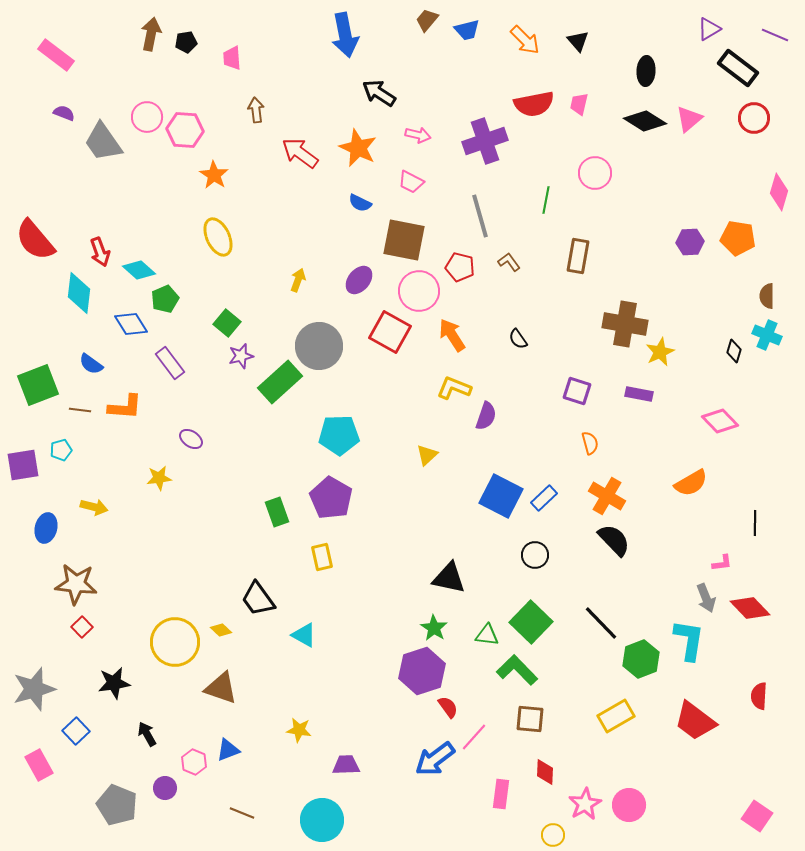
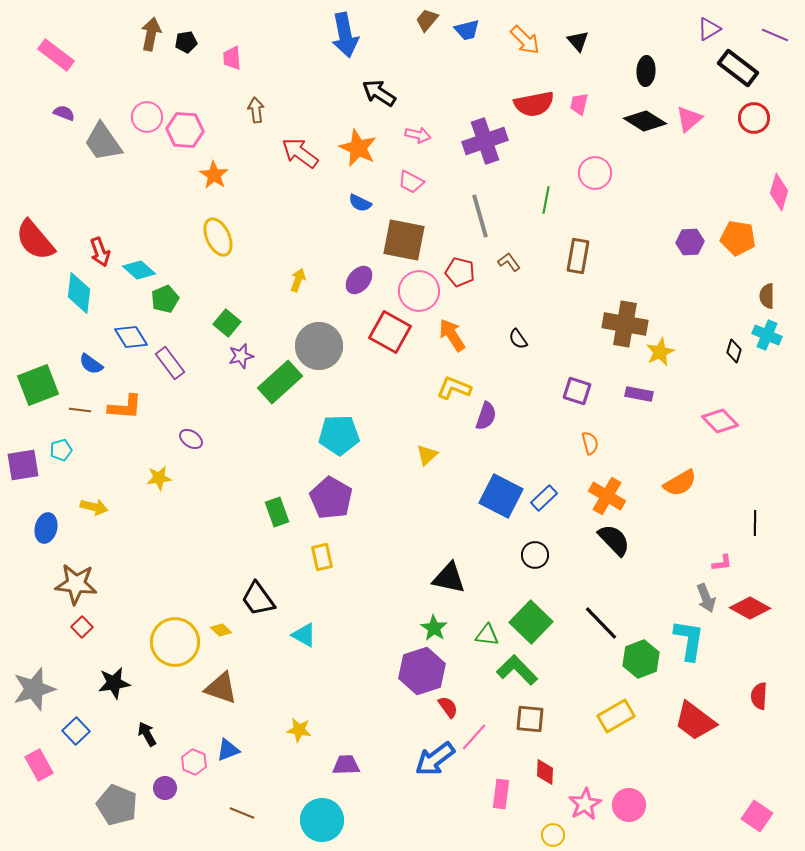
red pentagon at (460, 267): moved 5 px down
blue diamond at (131, 324): moved 13 px down
orange semicircle at (691, 483): moved 11 px left
red diamond at (750, 608): rotated 18 degrees counterclockwise
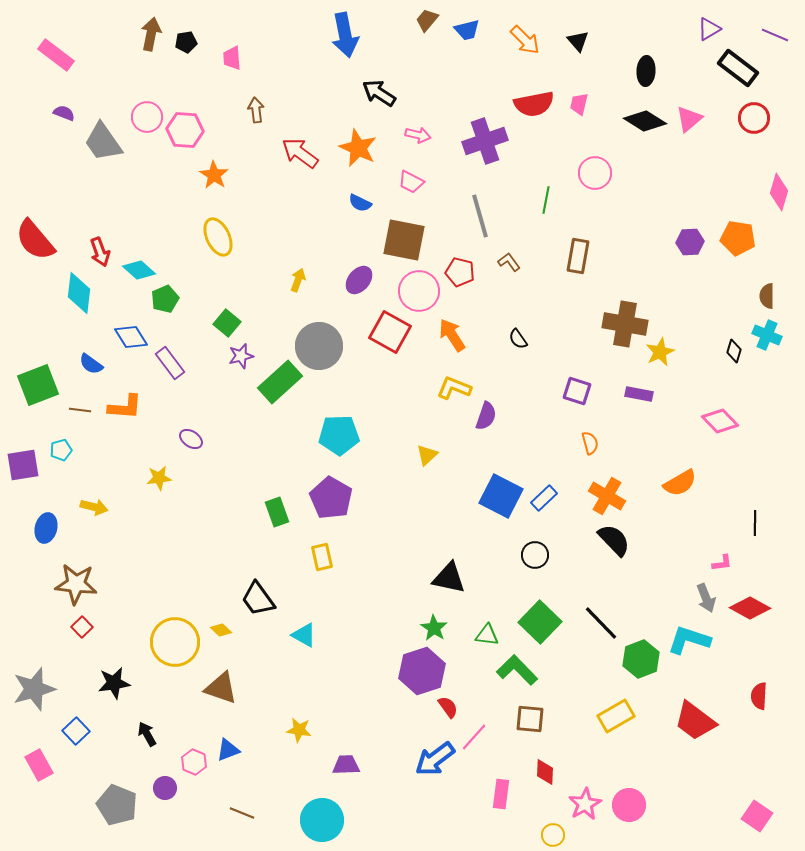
green square at (531, 622): moved 9 px right
cyan L-shape at (689, 640): rotated 81 degrees counterclockwise
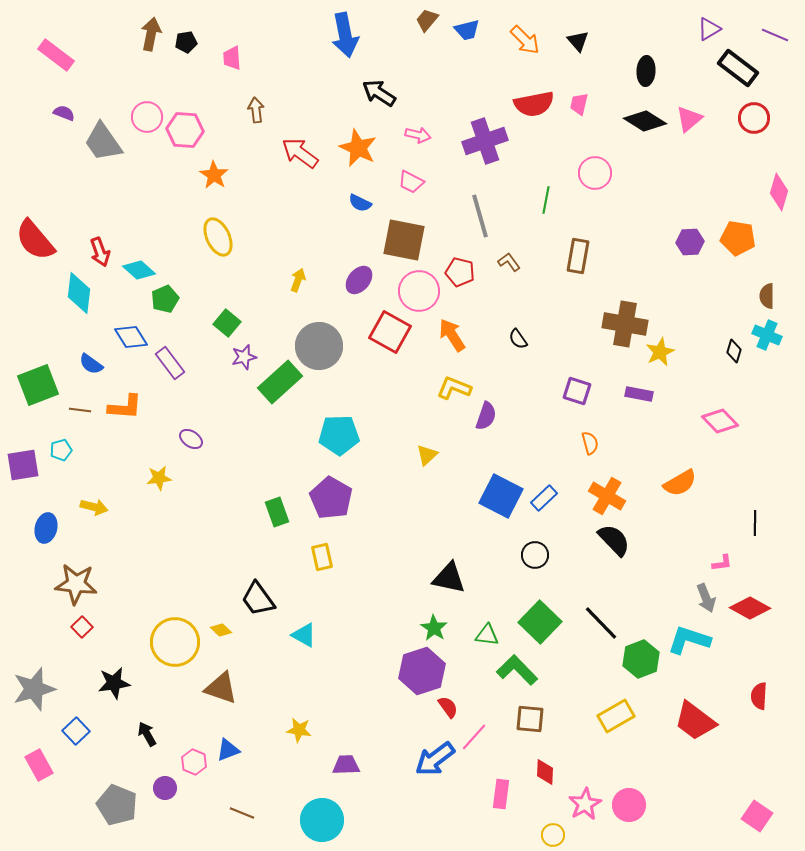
purple star at (241, 356): moved 3 px right, 1 px down
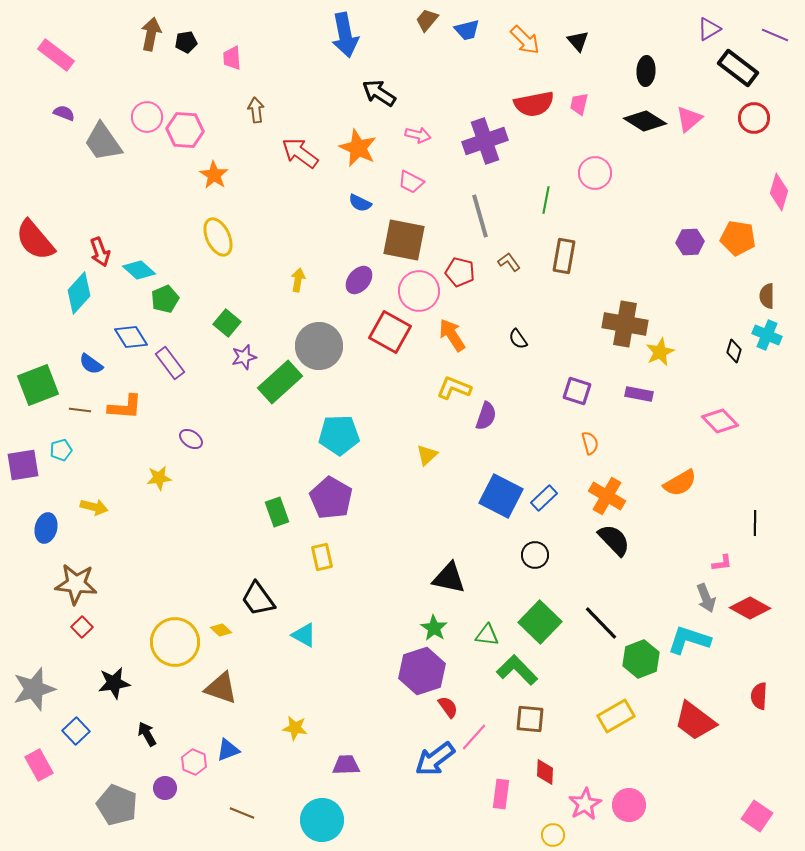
brown rectangle at (578, 256): moved 14 px left
yellow arrow at (298, 280): rotated 10 degrees counterclockwise
cyan diamond at (79, 293): rotated 36 degrees clockwise
yellow star at (299, 730): moved 4 px left, 2 px up
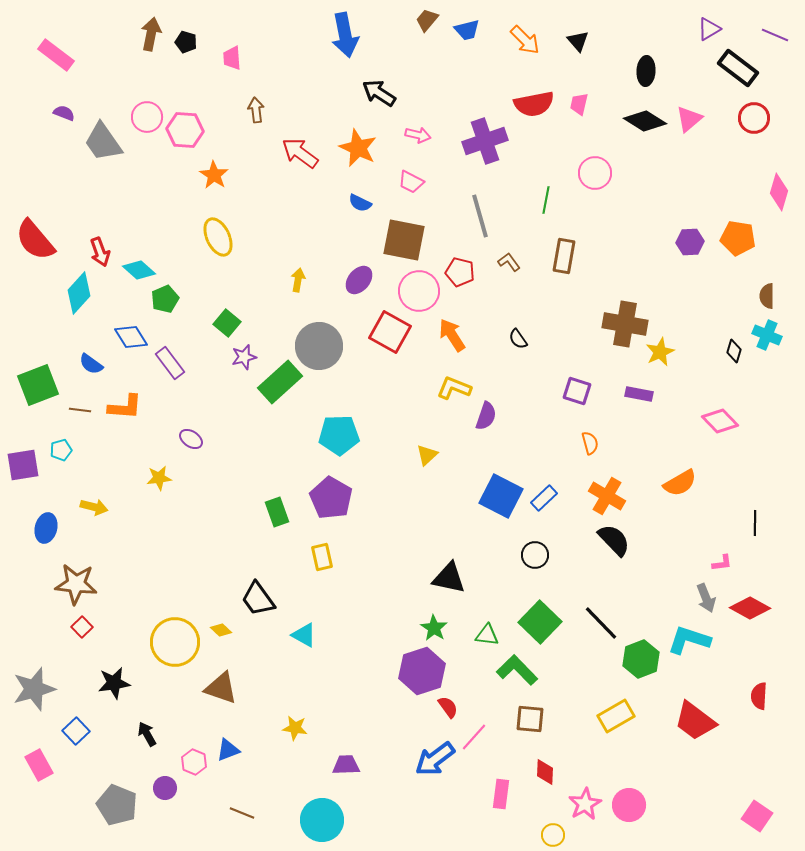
black pentagon at (186, 42): rotated 25 degrees clockwise
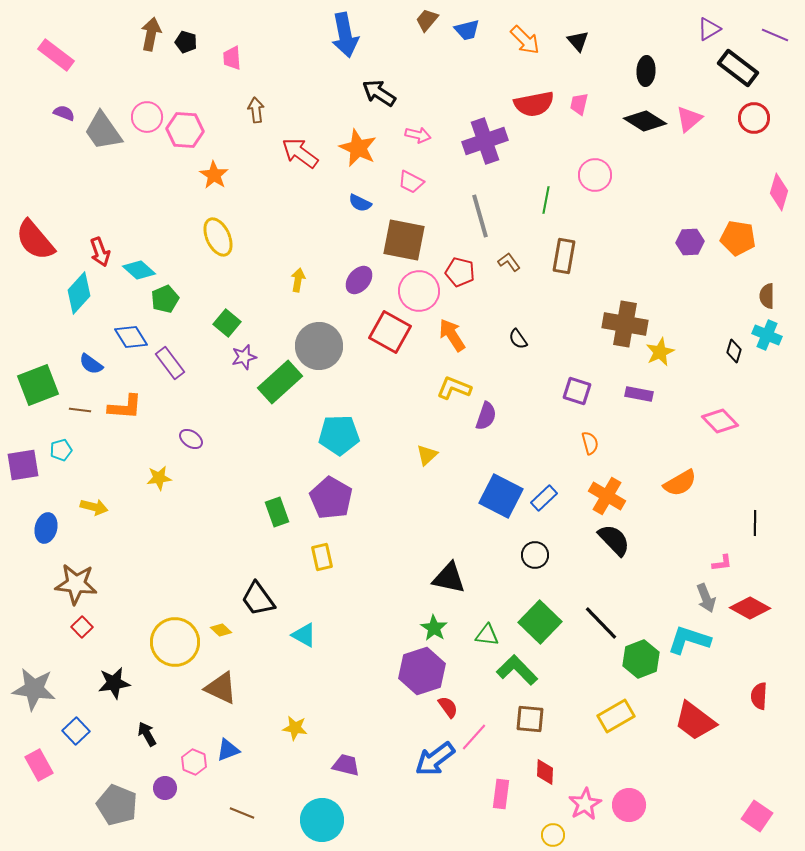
gray trapezoid at (103, 142): moved 11 px up
pink circle at (595, 173): moved 2 px down
brown triangle at (221, 688): rotated 6 degrees clockwise
gray star at (34, 689): rotated 24 degrees clockwise
purple trapezoid at (346, 765): rotated 16 degrees clockwise
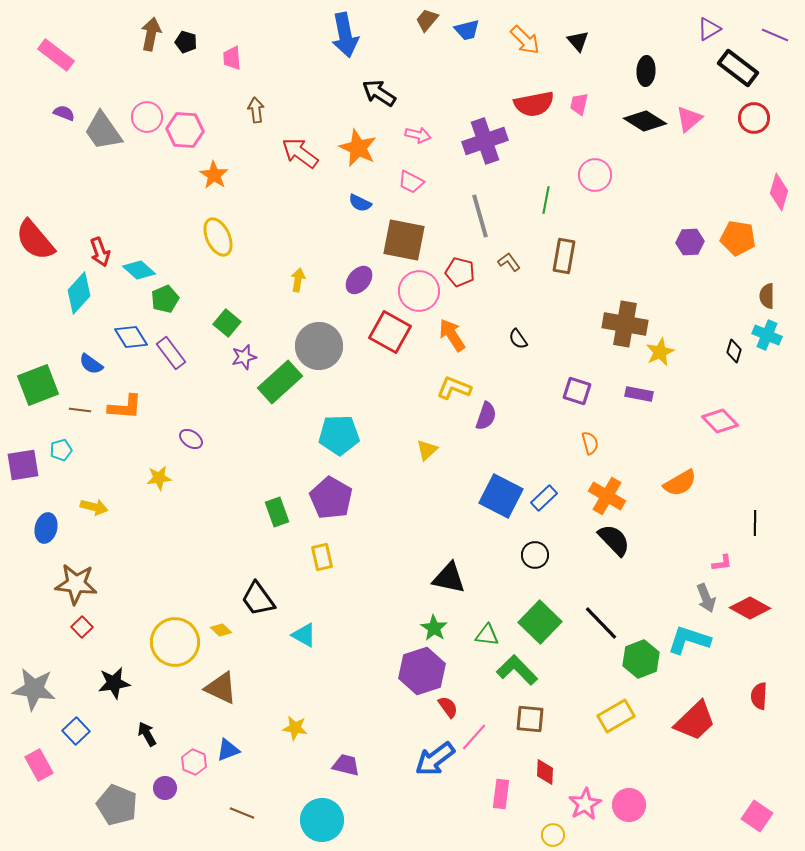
purple rectangle at (170, 363): moved 1 px right, 10 px up
yellow triangle at (427, 455): moved 5 px up
red trapezoid at (695, 721): rotated 81 degrees counterclockwise
